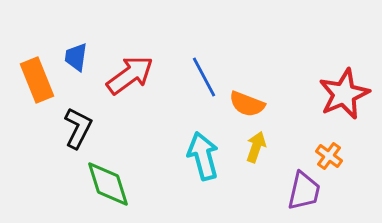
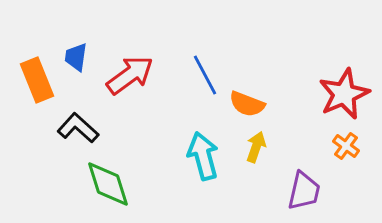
blue line: moved 1 px right, 2 px up
black L-shape: rotated 75 degrees counterclockwise
orange cross: moved 17 px right, 10 px up
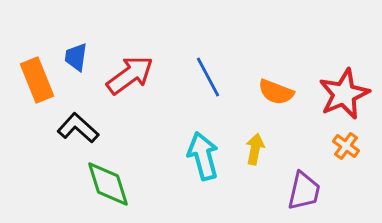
blue line: moved 3 px right, 2 px down
orange semicircle: moved 29 px right, 12 px up
yellow arrow: moved 1 px left, 2 px down; rotated 8 degrees counterclockwise
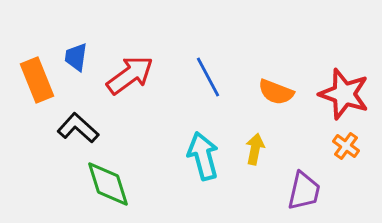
red star: rotated 30 degrees counterclockwise
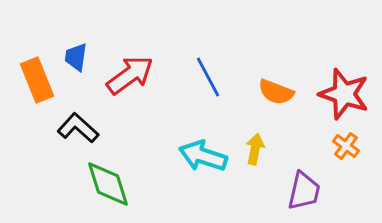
cyan arrow: rotated 57 degrees counterclockwise
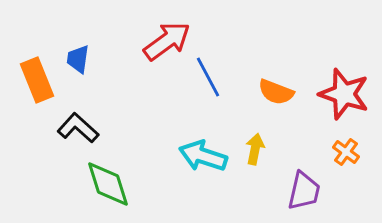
blue trapezoid: moved 2 px right, 2 px down
red arrow: moved 37 px right, 34 px up
orange cross: moved 6 px down
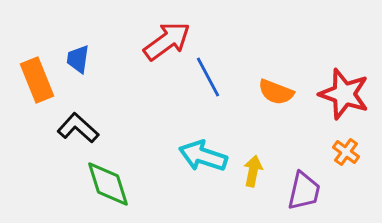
yellow arrow: moved 2 px left, 22 px down
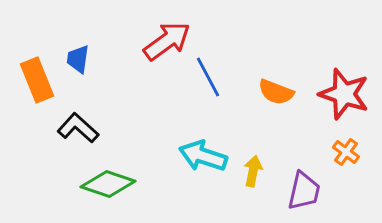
green diamond: rotated 54 degrees counterclockwise
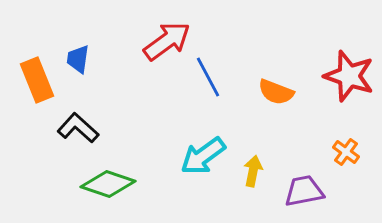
red star: moved 5 px right, 18 px up
cyan arrow: rotated 54 degrees counterclockwise
purple trapezoid: rotated 114 degrees counterclockwise
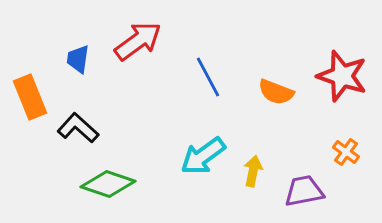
red arrow: moved 29 px left
red star: moved 7 px left
orange rectangle: moved 7 px left, 17 px down
